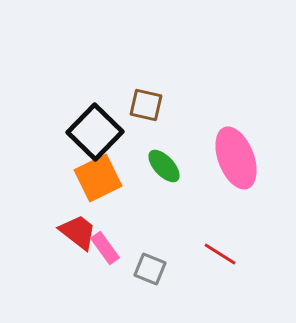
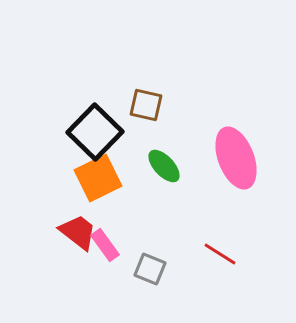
pink rectangle: moved 3 px up
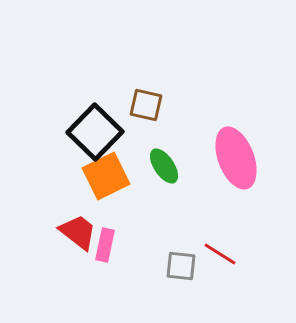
green ellipse: rotated 9 degrees clockwise
orange square: moved 8 px right, 2 px up
pink rectangle: rotated 48 degrees clockwise
gray square: moved 31 px right, 3 px up; rotated 16 degrees counterclockwise
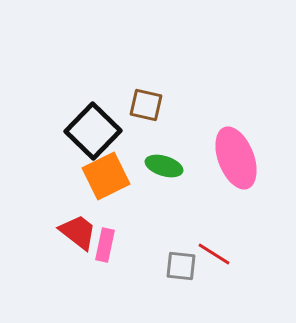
black square: moved 2 px left, 1 px up
green ellipse: rotated 39 degrees counterclockwise
red line: moved 6 px left
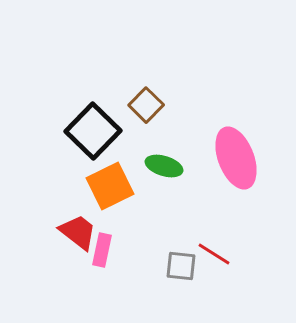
brown square: rotated 32 degrees clockwise
orange square: moved 4 px right, 10 px down
pink rectangle: moved 3 px left, 5 px down
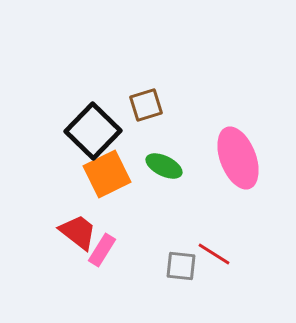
brown square: rotated 28 degrees clockwise
pink ellipse: moved 2 px right
green ellipse: rotated 9 degrees clockwise
orange square: moved 3 px left, 12 px up
pink rectangle: rotated 20 degrees clockwise
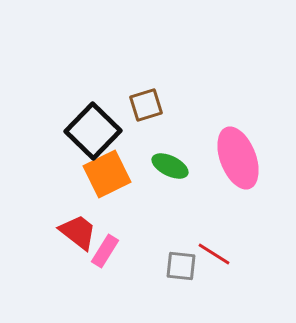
green ellipse: moved 6 px right
pink rectangle: moved 3 px right, 1 px down
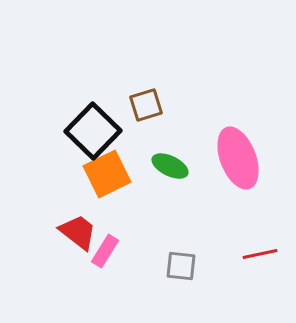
red line: moved 46 px right; rotated 44 degrees counterclockwise
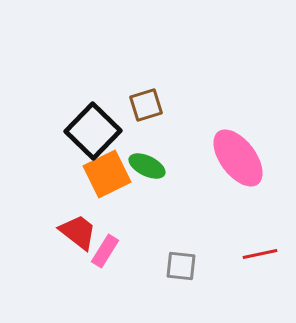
pink ellipse: rotated 16 degrees counterclockwise
green ellipse: moved 23 px left
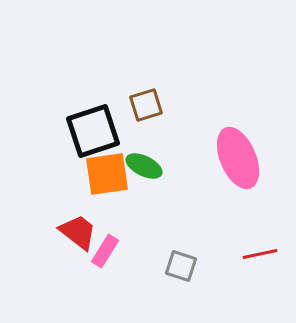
black square: rotated 28 degrees clockwise
pink ellipse: rotated 14 degrees clockwise
green ellipse: moved 3 px left
orange square: rotated 18 degrees clockwise
gray square: rotated 12 degrees clockwise
